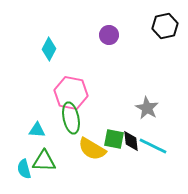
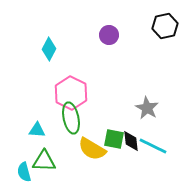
pink hexagon: rotated 16 degrees clockwise
cyan semicircle: moved 3 px down
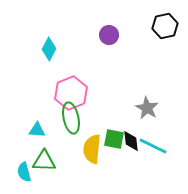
pink hexagon: rotated 12 degrees clockwise
yellow semicircle: rotated 64 degrees clockwise
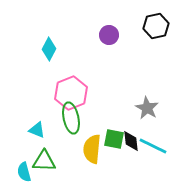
black hexagon: moved 9 px left
cyan triangle: rotated 18 degrees clockwise
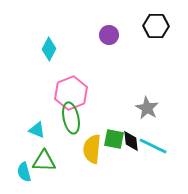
black hexagon: rotated 15 degrees clockwise
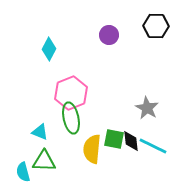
cyan triangle: moved 3 px right, 2 px down
cyan semicircle: moved 1 px left
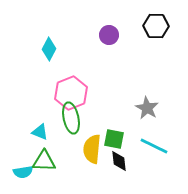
black diamond: moved 12 px left, 20 px down
cyan line: moved 1 px right
cyan semicircle: rotated 84 degrees counterclockwise
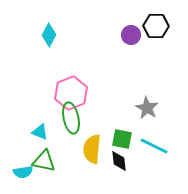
purple circle: moved 22 px right
cyan diamond: moved 14 px up
green square: moved 8 px right
green triangle: rotated 10 degrees clockwise
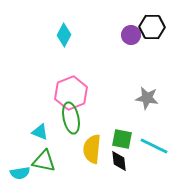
black hexagon: moved 4 px left, 1 px down
cyan diamond: moved 15 px right
gray star: moved 10 px up; rotated 20 degrees counterclockwise
cyan semicircle: moved 3 px left, 1 px down
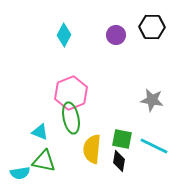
purple circle: moved 15 px left
gray star: moved 5 px right, 2 px down
black diamond: rotated 15 degrees clockwise
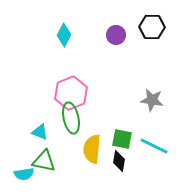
cyan semicircle: moved 4 px right, 1 px down
